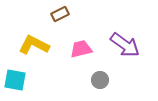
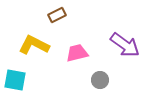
brown rectangle: moved 3 px left, 1 px down
pink trapezoid: moved 4 px left, 4 px down
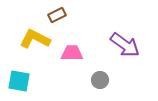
yellow L-shape: moved 1 px right, 6 px up
pink trapezoid: moved 5 px left; rotated 15 degrees clockwise
cyan square: moved 4 px right, 1 px down
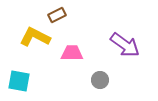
yellow L-shape: moved 2 px up
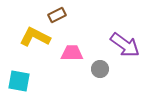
gray circle: moved 11 px up
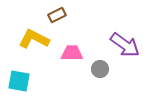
yellow L-shape: moved 1 px left, 2 px down
